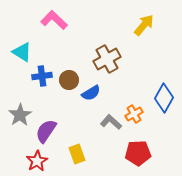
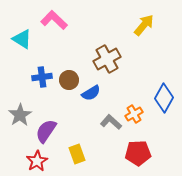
cyan triangle: moved 13 px up
blue cross: moved 1 px down
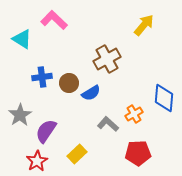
brown circle: moved 3 px down
blue diamond: rotated 24 degrees counterclockwise
gray L-shape: moved 3 px left, 2 px down
yellow rectangle: rotated 66 degrees clockwise
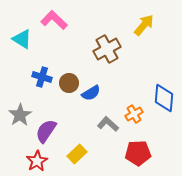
brown cross: moved 10 px up
blue cross: rotated 24 degrees clockwise
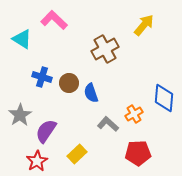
brown cross: moved 2 px left
blue semicircle: rotated 102 degrees clockwise
